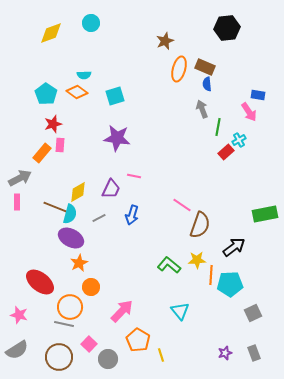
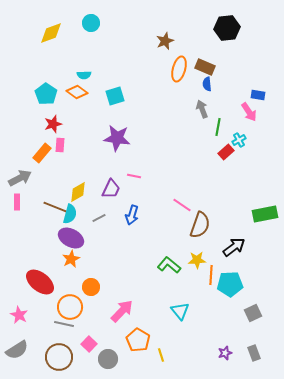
orange star at (79, 263): moved 8 px left, 4 px up
pink star at (19, 315): rotated 12 degrees clockwise
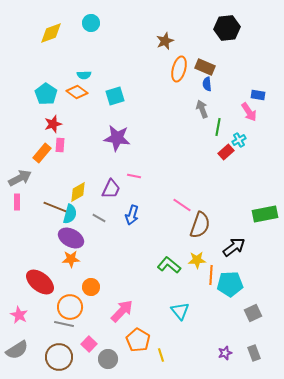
gray line at (99, 218): rotated 56 degrees clockwise
orange star at (71, 259): rotated 24 degrees clockwise
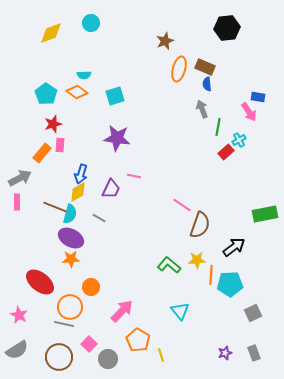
blue rectangle at (258, 95): moved 2 px down
blue arrow at (132, 215): moved 51 px left, 41 px up
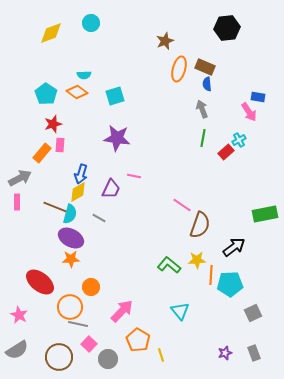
green line at (218, 127): moved 15 px left, 11 px down
gray line at (64, 324): moved 14 px right
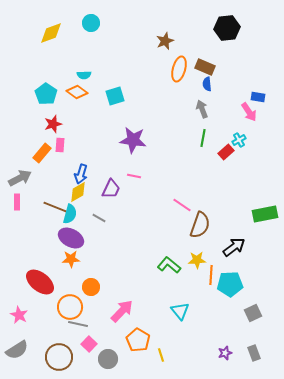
purple star at (117, 138): moved 16 px right, 2 px down
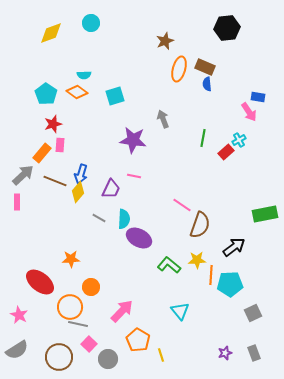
gray arrow at (202, 109): moved 39 px left, 10 px down
gray arrow at (20, 178): moved 3 px right, 3 px up; rotated 15 degrees counterclockwise
yellow diamond at (78, 192): rotated 20 degrees counterclockwise
brown line at (55, 207): moved 26 px up
cyan semicircle at (70, 214): moved 54 px right, 5 px down; rotated 12 degrees counterclockwise
purple ellipse at (71, 238): moved 68 px right
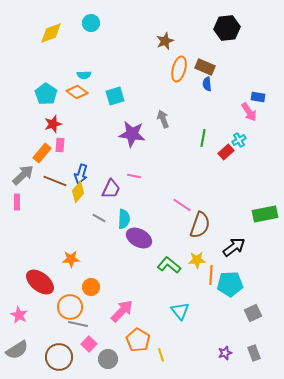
purple star at (133, 140): moved 1 px left, 6 px up
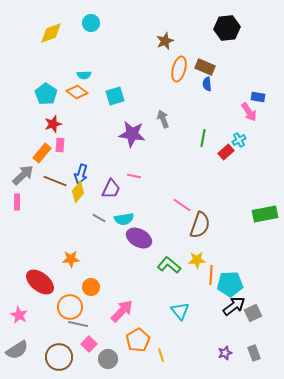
cyan semicircle at (124, 219): rotated 78 degrees clockwise
black arrow at (234, 247): moved 59 px down
orange pentagon at (138, 340): rotated 10 degrees clockwise
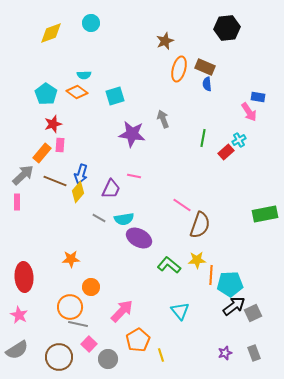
red ellipse at (40, 282): moved 16 px left, 5 px up; rotated 48 degrees clockwise
